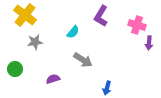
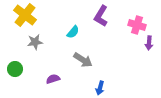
blue arrow: moved 7 px left
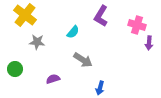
gray star: moved 2 px right; rotated 14 degrees clockwise
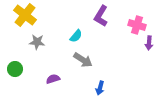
cyan semicircle: moved 3 px right, 4 px down
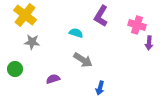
cyan semicircle: moved 3 px up; rotated 112 degrees counterclockwise
gray star: moved 5 px left
